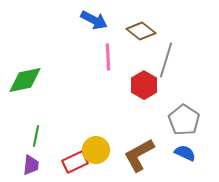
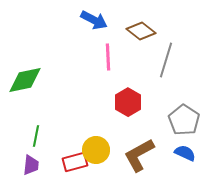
red hexagon: moved 16 px left, 17 px down
red rectangle: rotated 10 degrees clockwise
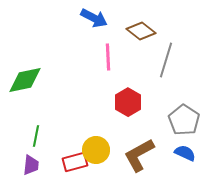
blue arrow: moved 2 px up
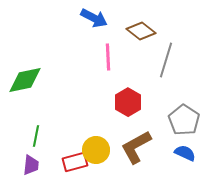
brown L-shape: moved 3 px left, 8 px up
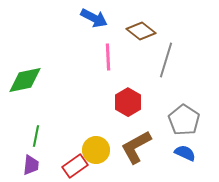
red rectangle: moved 4 px down; rotated 20 degrees counterclockwise
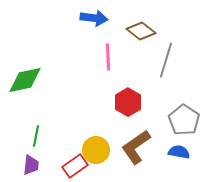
blue arrow: rotated 20 degrees counterclockwise
brown L-shape: rotated 6 degrees counterclockwise
blue semicircle: moved 6 px left, 1 px up; rotated 15 degrees counterclockwise
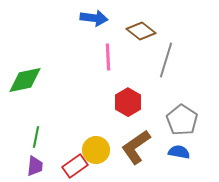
gray pentagon: moved 2 px left
green line: moved 1 px down
purple trapezoid: moved 4 px right, 1 px down
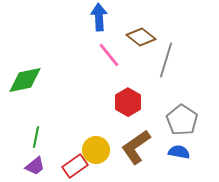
blue arrow: moved 5 px right, 1 px up; rotated 100 degrees counterclockwise
brown diamond: moved 6 px down
pink line: moved 1 px right, 2 px up; rotated 36 degrees counterclockwise
purple trapezoid: rotated 45 degrees clockwise
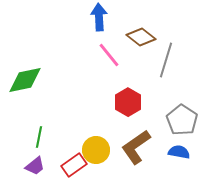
green line: moved 3 px right
red rectangle: moved 1 px left, 1 px up
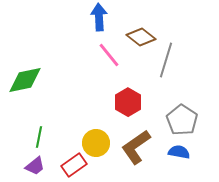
yellow circle: moved 7 px up
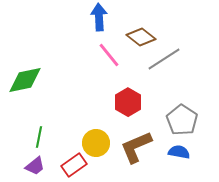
gray line: moved 2 px left, 1 px up; rotated 40 degrees clockwise
brown L-shape: rotated 12 degrees clockwise
